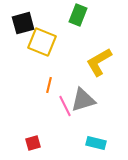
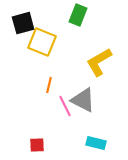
gray triangle: rotated 44 degrees clockwise
red square: moved 4 px right, 2 px down; rotated 14 degrees clockwise
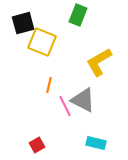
red square: rotated 28 degrees counterclockwise
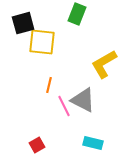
green rectangle: moved 1 px left, 1 px up
yellow square: rotated 16 degrees counterclockwise
yellow L-shape: moved 5 px right, 2 px down
pink line: moved 1 px left
cyan rectangle: moved 3 px left
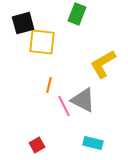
yellow L-shape: moved 1 px left
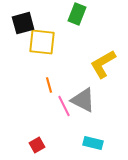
orange line: rotated 28 degrees counterclockwise
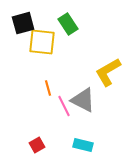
green rectangle: moved 9 px left, 10 px down; rotated 55 degrees counterclockwise
yellow L-shape: moved 5 px right, 8 px down
orange line: moved 1 px left, 3 px down
cyan rectangle: moved 10 px left, 2 px down
